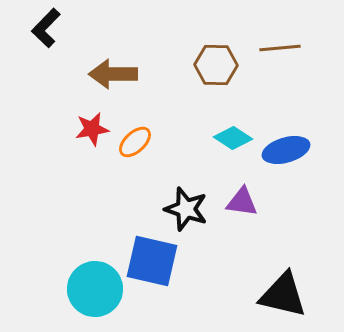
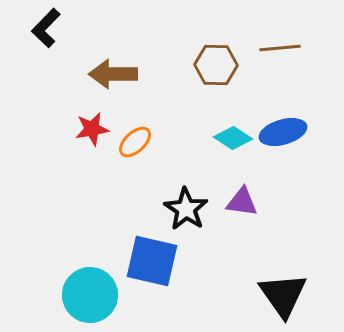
blue ellipse: moved 3 px left, 18 px up
black star: rotated 15 degrees clockwise
cyan circle: moved 5 px left, 6 px down
black triangle: rotated 42 degrees clockwise
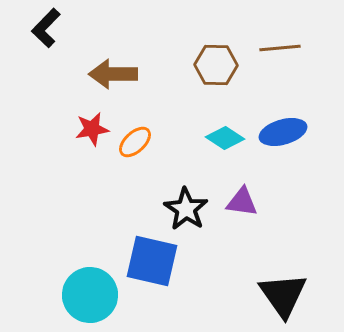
cyan diamond: moved 8 px left
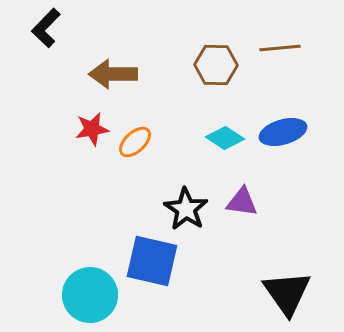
black triangle: moved 4 px right, 2 px up
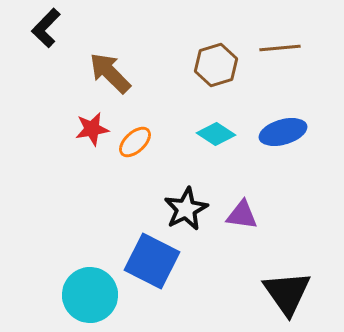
brown hexagon: rotated 18 degrees counterclockwise
brown arrow: moved 3 px left, 1 px up; rotated 45 degrees clockwise
cyan diamond: moved 9 px left, 4 px up
purple triangle: moved 13 px down
black star: rotated 12 degrees clockwise
blue square: rotated 14 degrees clockwise
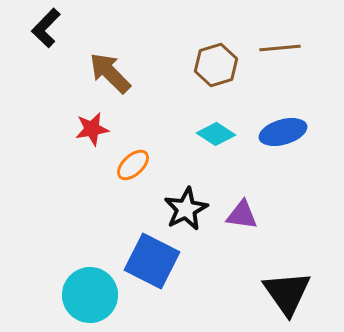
orange ellipse: moved 2 px left, 23 px down
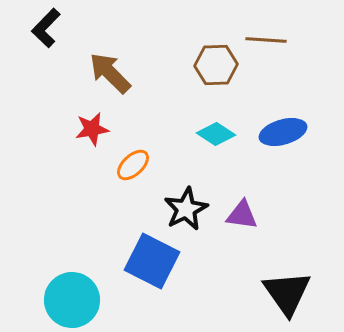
brown line: moved 14 px left, 8 px up; rotated 9 degrees clockwise
brown hexagon: rotated 15 degrees clockwise
cyan circle: moved 18 px left, 5 px down
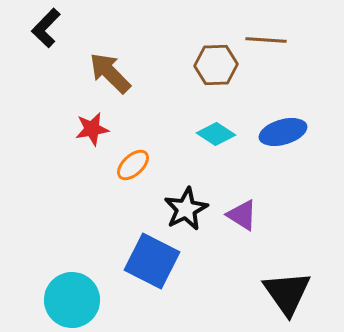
purple triangle: rotated 24 degrees clockwise
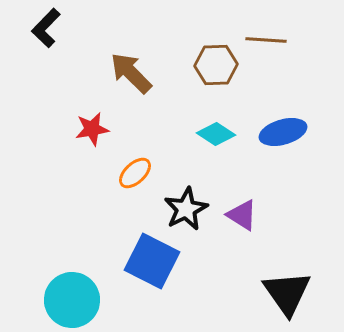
brown arrow: moved 21 px right
orange ellipse: moved 2 px right, 8 px down
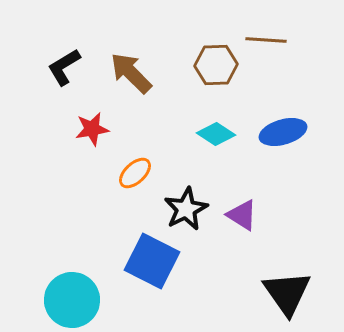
black L-shape: moved 18 px right, 39 px down; rotated 15 degrees clockwise
